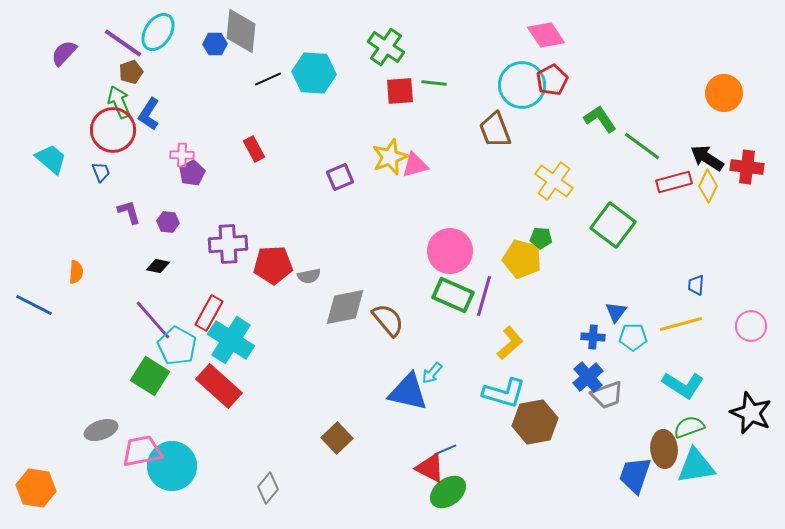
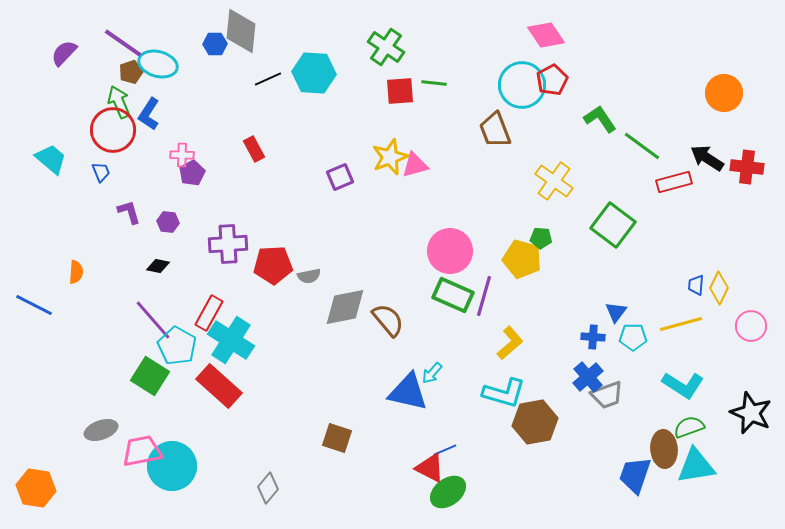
cyan ellipse at (158, 32): moved 32 px down; rotated 72 degrees clockwise
yellow diamond at (708, 186): moved 11 px right, 102 px down
brown square at (337, 438): rotated 28 degrees counterclockwise
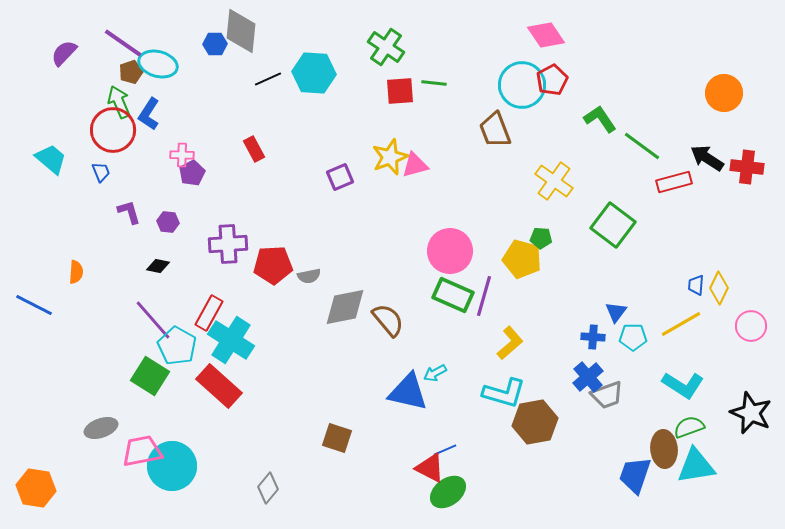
yellow line at (681, 324): rotated 15 degrees counterclockwise
cyan arrow at (432, 373): moved 3 px right; rotated 20 degrees clockwise
gray ellipse at (101, 430): moved 2 px up
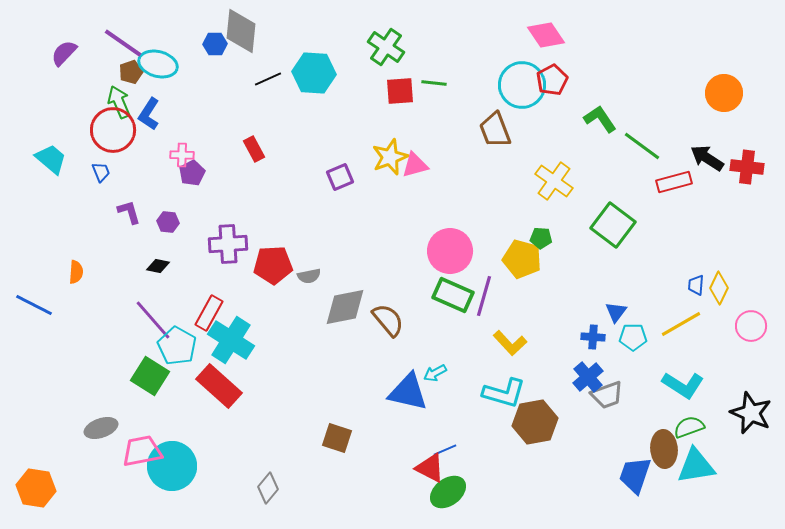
yellow L-shape at (510, 343): rotated 88 degrees clockwise
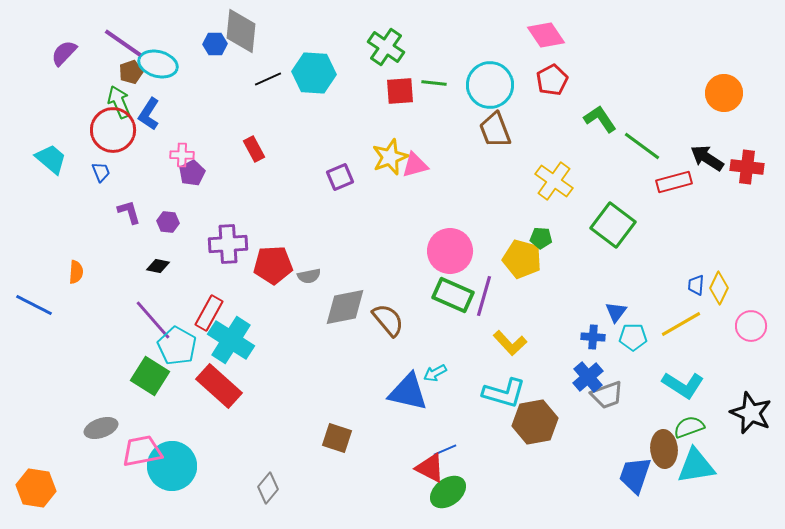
cyan circle at (522, 85): moved 32 px left
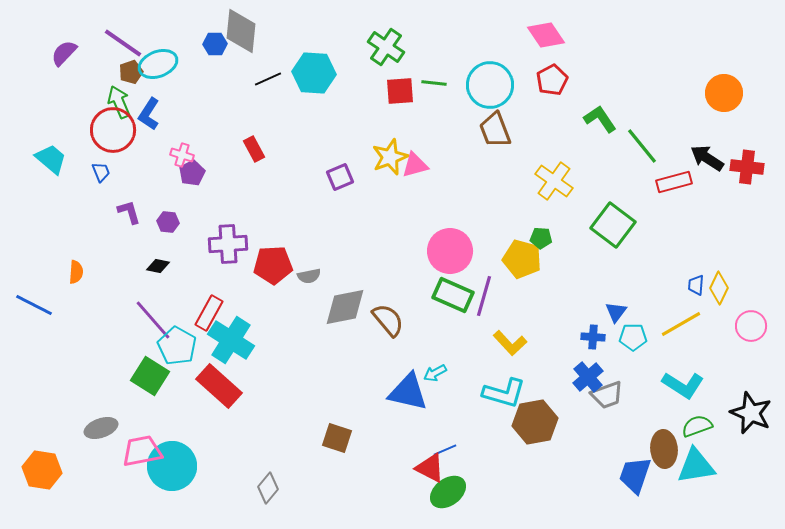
cyan ellipse at (158, 64): rotated 36 degrees counterclockwise
green line at (642, 146): rotated 15 degrees clockwise
pink cross at (182, 155): rotated 15 degrees clockwise
green semicircle at (689, 427): moved 8 px right, 1 px up
orange hexagon at (36, 488): moved 6 px right, 18 px up
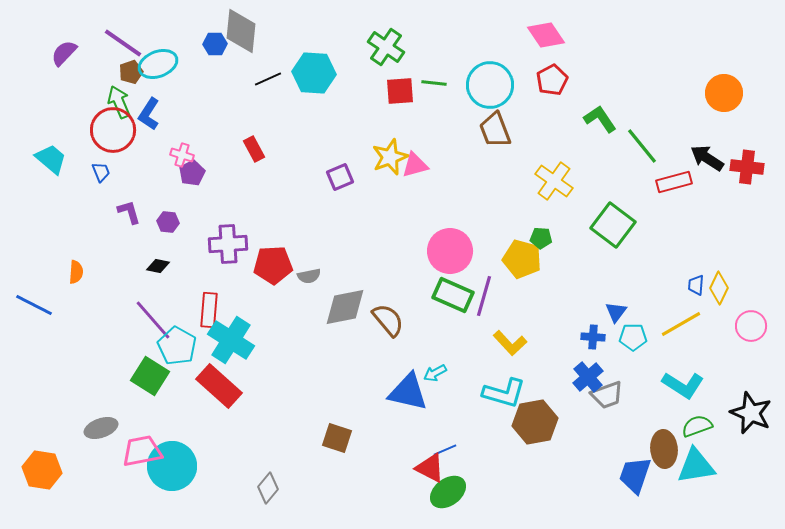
red rectangle at (209, 313): moved 3 px up; rotated 24 degrees counterclockwise
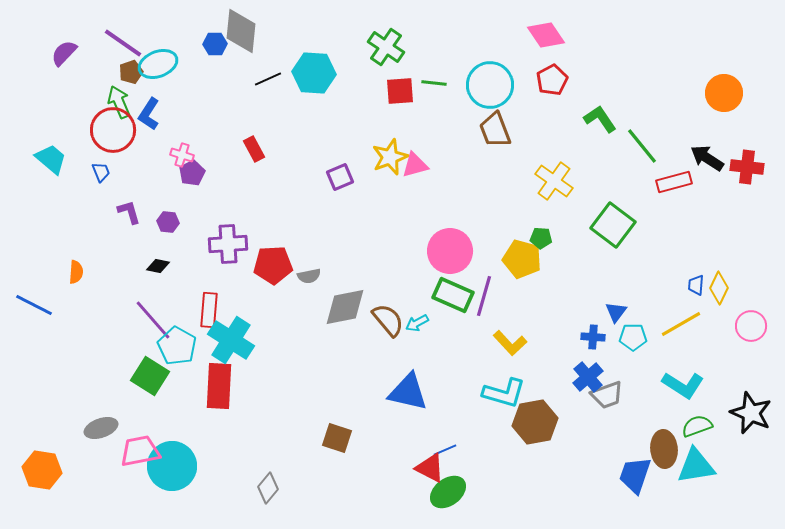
cyan arrow at (435, 373): moved 18 px left, 50 px up
red rectangle at (219, 386): rotated 51 degrees clockwise
pink trapezoid at (142, 451): moved 2 px left
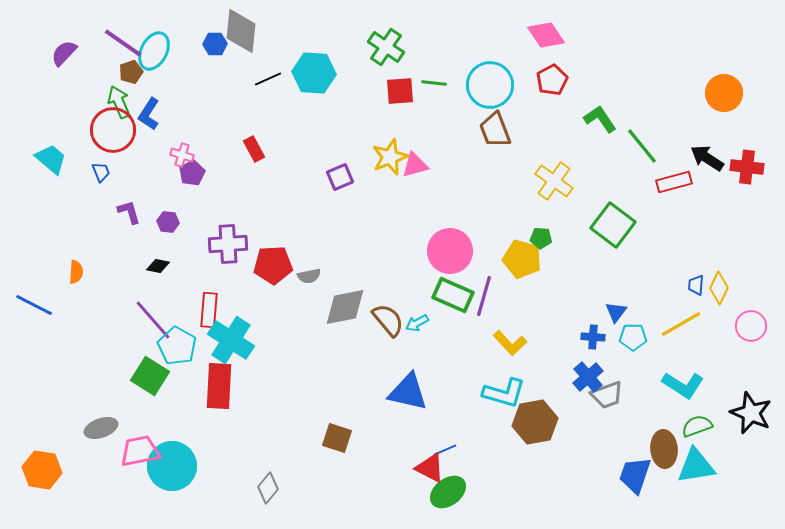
cyan ellipse at (158, 64): moved 4 px left, 13 px up; rotated 42 degrees counterclockwise
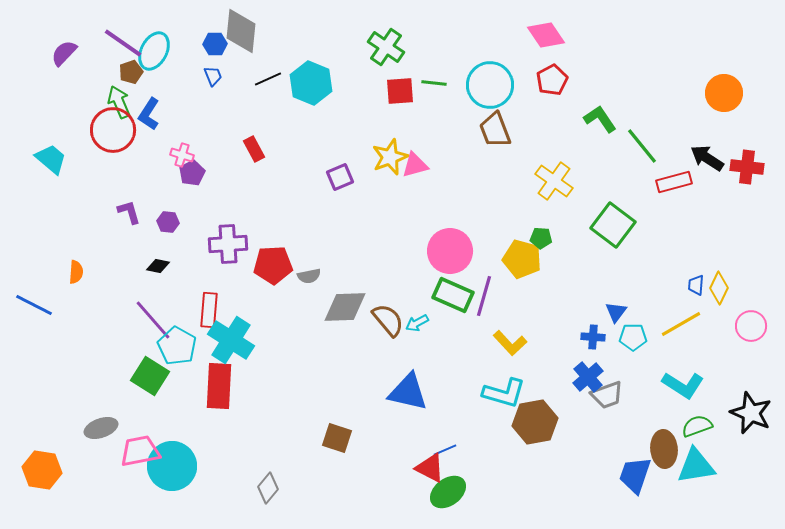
cyan hexagon at (314, 73): moved 3 px left, 10 px down; rotated 18 degrees clockwise
blue trapezoid at (101, 172): moved 112 px right, 96 px up
gray diamond at (345, 307): rotated 9 degrees clockwise
